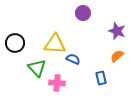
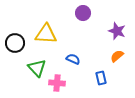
yellow triangle: moved 9 px left, 10 px up
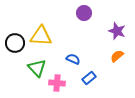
purple circle: moved 1 px right
yellow triangle: moved 5 px left, 2 px down
blue rectangle: moved 12 px left; rotated 64 degrees clockwise
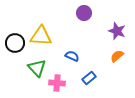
blue semicircle: moved 1 px left, 3 px up
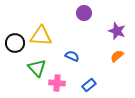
blue rectangle: moved 7 px down
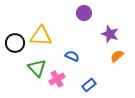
purple star: moved 7 px left, 3 px down
pink cross: moved 4 px up; rotated 35 degrees counterclockwise
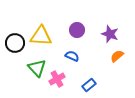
purple circle: moved 7 px left, 17 px down
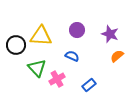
black circle: moved 1 px right, 2 px down
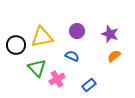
purple circle: moved 1 px down
yellow triangle: moved 1 px right, 1 px down; rotated 15 degrees counterclockwise
orange semicircle: moved 3 px left
